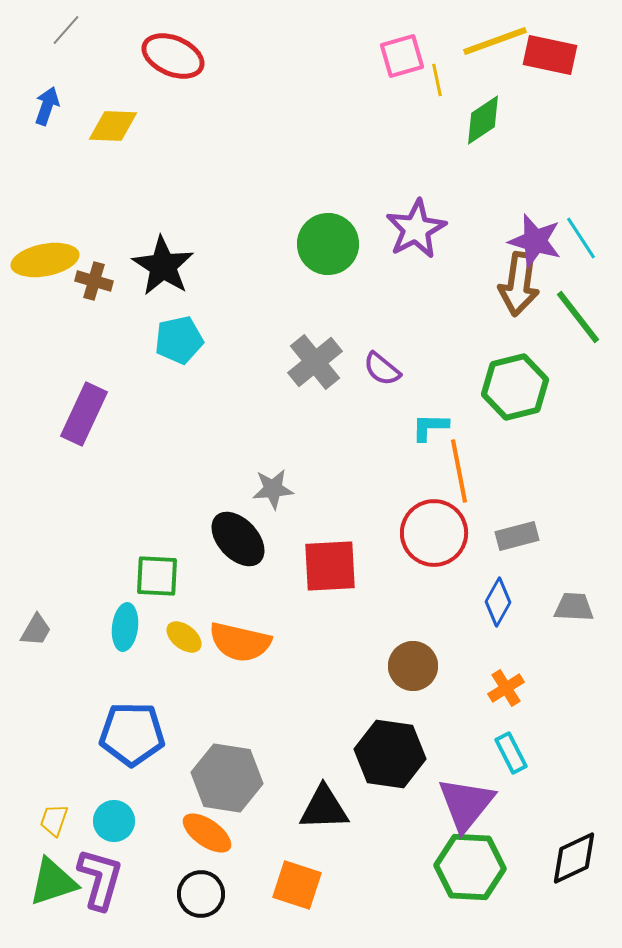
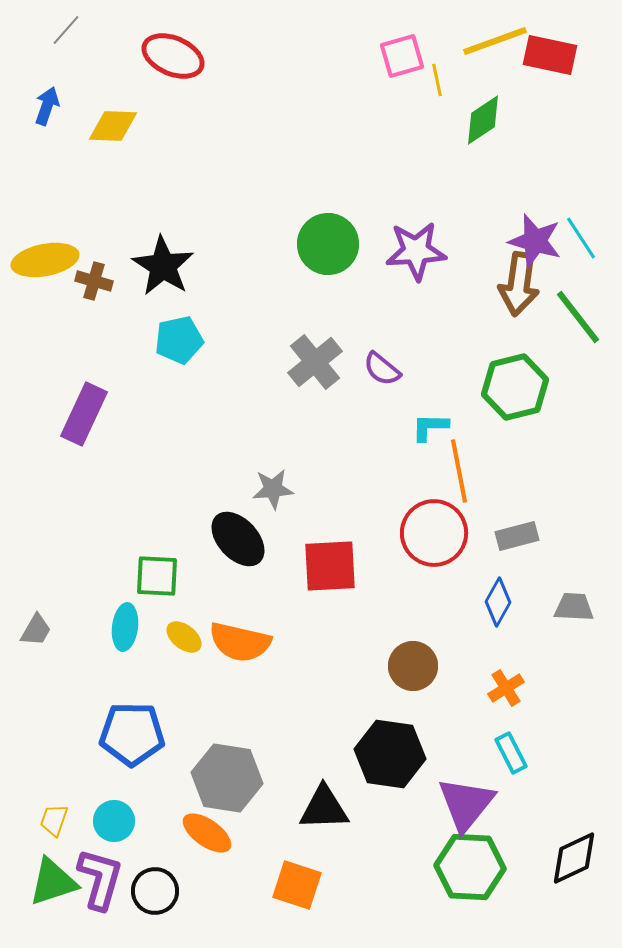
purple star at (416, 229): moved 22 px down; rotated 24 degrees clockwise
black circle at (201, 894): moved 46 px left, 3 px up
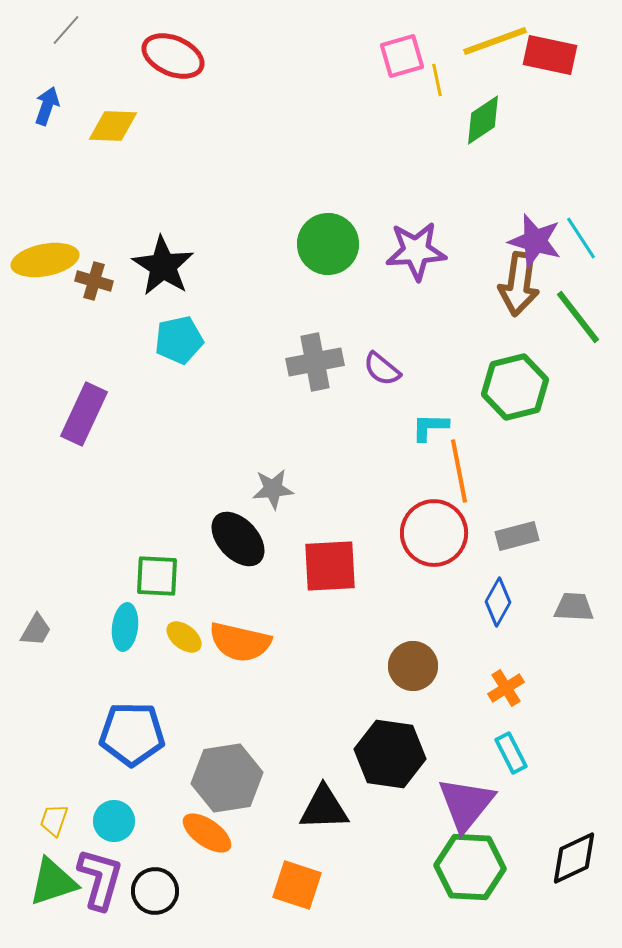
gray cross at (315, 362): rotated 28 degrees clockwise
gray hexagon at (227, 778): rotated 18 degrees counterclockwise
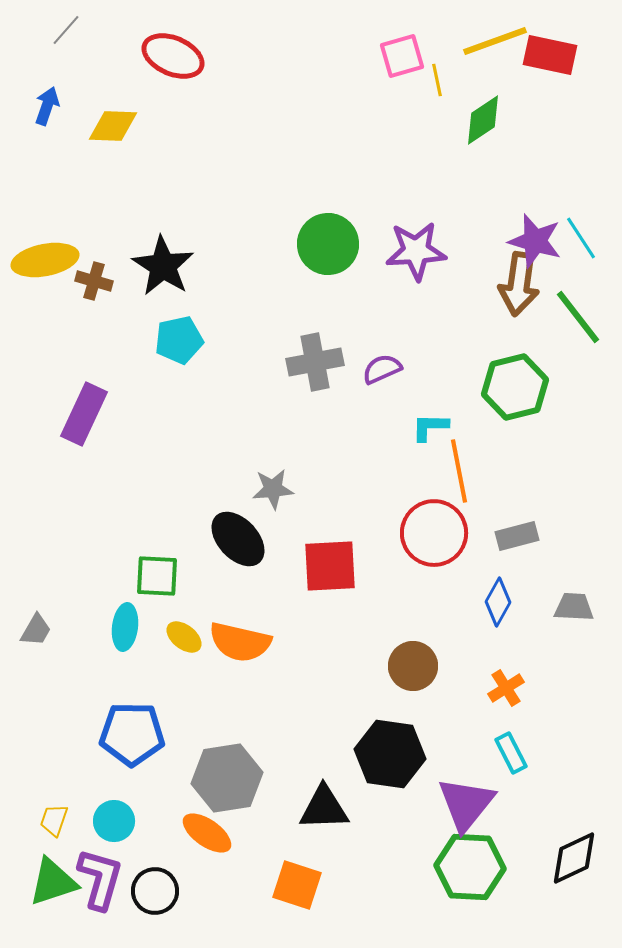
purple semicircle at (382, 369): rotated 117 degrees clockwise
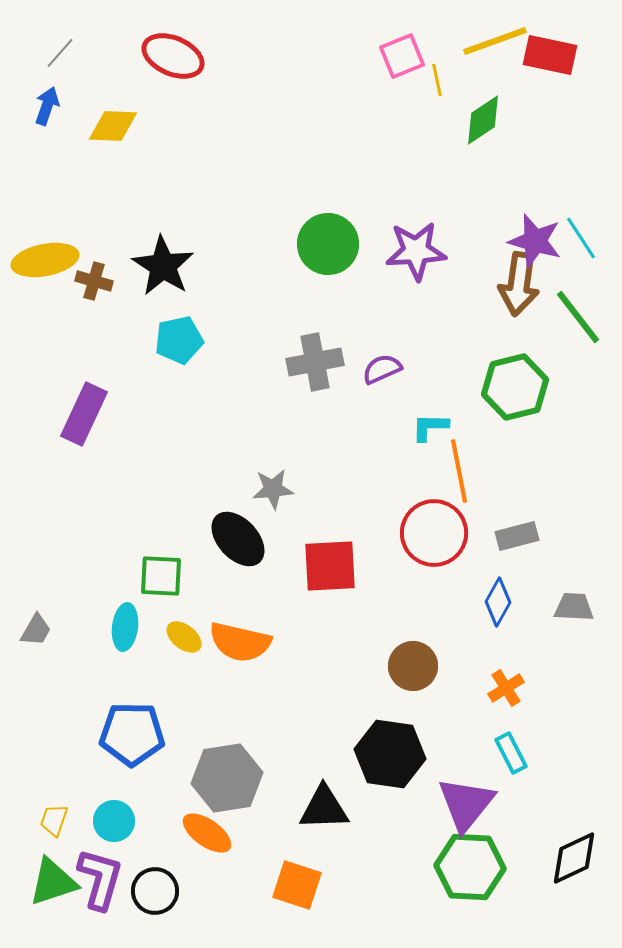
gray line at (66, 30): moved 6 px left, 23 px down
pink square at (402, 56): rotated 6 degrees counterclockwise
green square at (157, 576): moved 4 px right
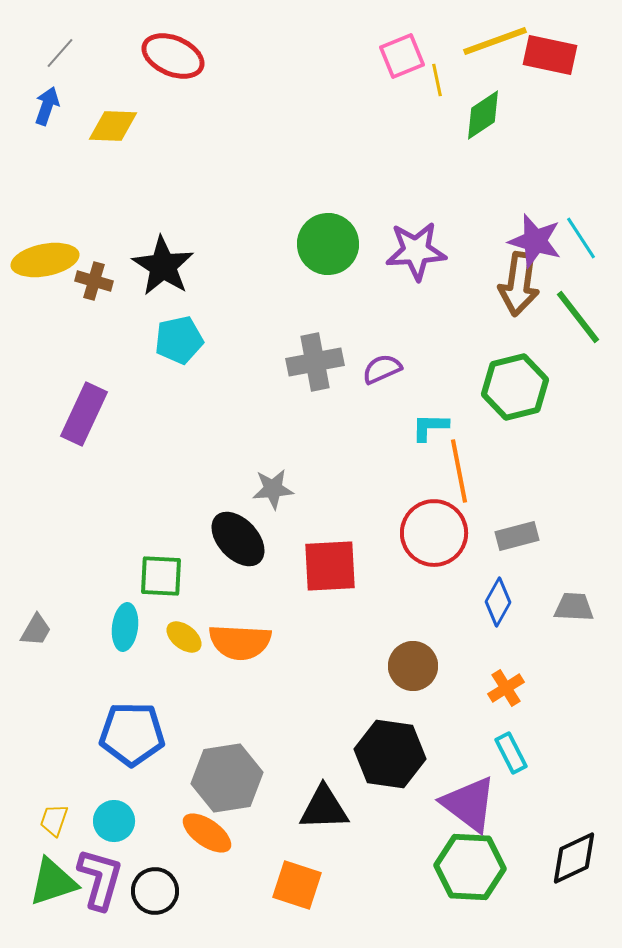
green diamond at (483, 120): moved 5 px up
orange semicircle at (240, 642): rotated 10 degrees counterclockwise
purple triangle at (466, 804): moved 3 px right; rotated 32 degrees counterclockwise
